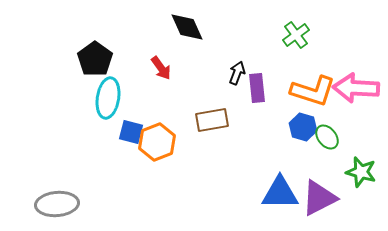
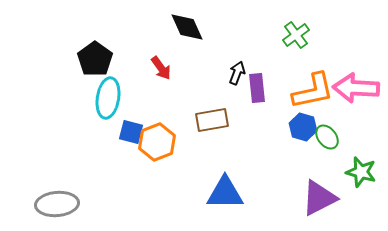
orange L-shape: rotated 30 degrees counterclockwise
blue triangle: moved 55 px left
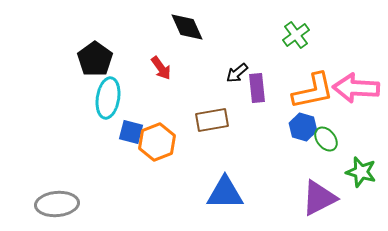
black arrow: rotated 150 degrees counterclockwise
green ellipse: moved 1 px left, 2 px down
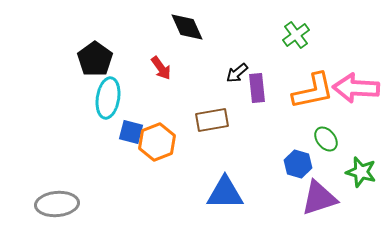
blue hexagon: moved 5 px left, 37 px down
purple triangle: rotated 9 degrees clockwise
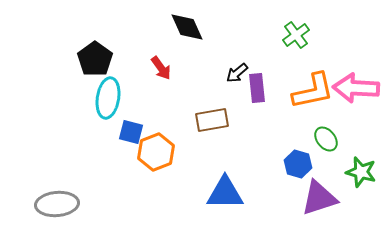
orange hexagon: moved 1 px left, 10 px down
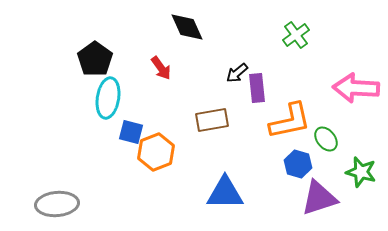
orange L-shape: moved 23 px left, 30 px down
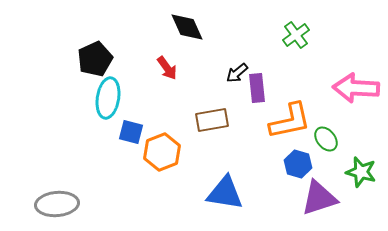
black pentagon: rotated 12 degrees clockwise
red arrow: moved 6 px right
orange hexagon: moved 6 px right
blue triangle: rotated 9 degrees clockwise
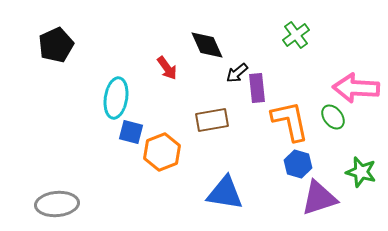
black diamond: moved 20 px right, 18 px down
black pentagon: moved 39 px left, 14 px up
cyan ellipse: moved 8 px right
orange L-shape: rotated 90 degrees counterclockwise
green ellipse: moved 7 px right, 22 px up
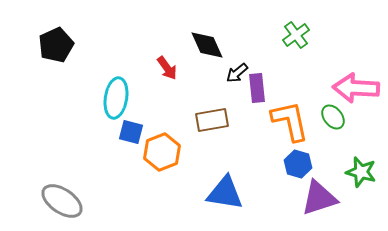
gray ellipse: moved 5 px right, 3 px up; rotated 39 degrees clockwise
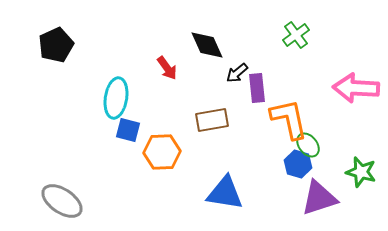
green ellipse: moved 25 px left, 28 px down
orange L-shape: moved 1 px left, 2 px up
blue square: moved 3 px left, 2 px up
orange hexagon: rotated 18 degrees clockwise
